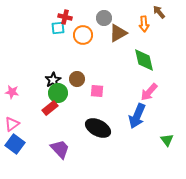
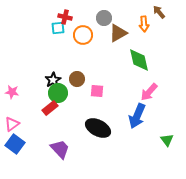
green diamond: moved 5 px left
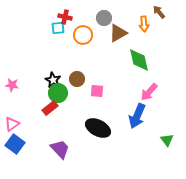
black star: rotated 14 degrees counterclockwise
pink star: moved 7 px up
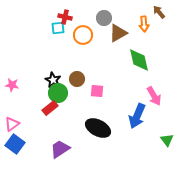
pink arrow: moved 5 px right, 4 px down; rotated 72 degrees counterclockwise
purple trapezoid: rotated 80 degrees counterclockwise
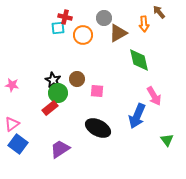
blue square: moved 3 px right
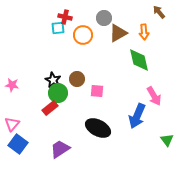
orange arrow: moved 8 px down
pink triangle: rotated 14 degrees counterclockwise
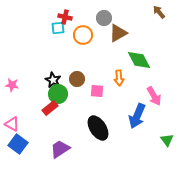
orange arrow: moved 25 px left, 46 px down
green diamond: rotated 15 degrees counterclockwise
green circle: moved 1 px down
pink triangle: rotated 42 degrees counterclockwise
black ellipse: rotated 30 degrees clockwise
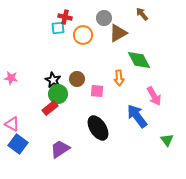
brown arrow: moved 17 px left, 2 px down
pink star: moved 1 px left, 7 px up
blue arrow: rotated 120 degrees clockwise
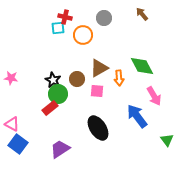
brown triangle: moved 19 px left, 35 px down
green diamond: moved 3 px right, 6 px down
